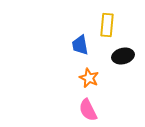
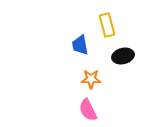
yellow rectangle: rotated 20 degrees counterclockwise
orange star: moved 2 px right, 1 px down; rotated 24 degrees counterclockwise
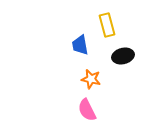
orange star: rotated 12 degrees clockwise
pink semicircle: moved 1 px left
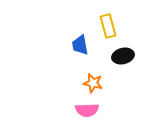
yellow rectangle: moved 1 px right, 1 px down
orange star: moved 2 px right, 4 px down
pink semicircle: rotated 65 degrees counterclockwise
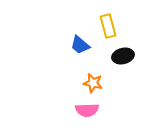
blue trapezoid: rotated 40 degrees counterclockwise
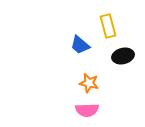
orange star: moved 4 px left
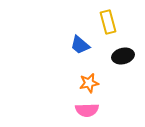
yellow rectangle: moved 4 px up
orange star: rotated 24 degrees counterclockwise
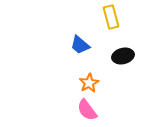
yellow rectangle: moved 3 px right, 5 px up
orange star: rotated 18 degrees counterclockwise
pink semicircle: rotated 55 degrees clockwise
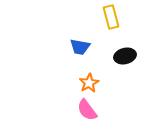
blue trapezoid: moved 2 px down; rotated 30 degrees counterclockwise
black ellipse: moved 2 px right
